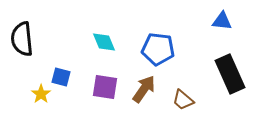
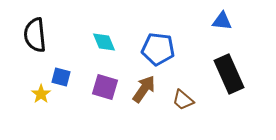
black semicircle: moved 13 px right, 4 px up
black rectangle: moved 1 px left
purple square: rotated 8 degrees clockwise
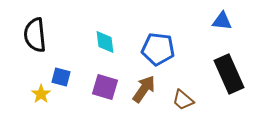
cyan diamond: moved 1 px right; rotated 15 degrees clockwise
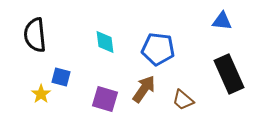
purple square: moved 12 px down
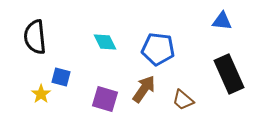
black semicircle: moved 2 px down
cyan diamond: rotated 20 degrees counterclockwise
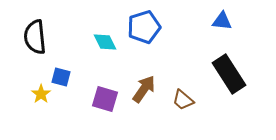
blue pentagon: moved 14 px left, 22 px up; rotated 24 degrees counterclockwise
black rectangle: rotated 9 degrees counterclockwise
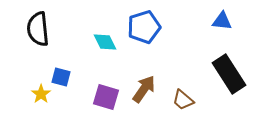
black semicircle: moved 3 px right, 8 px up
purple square: moved 1 px right, 2 px up
